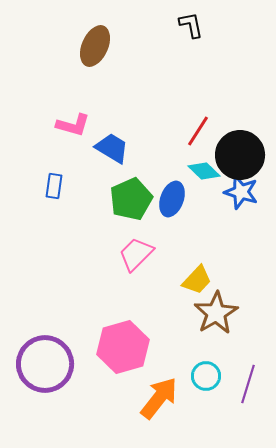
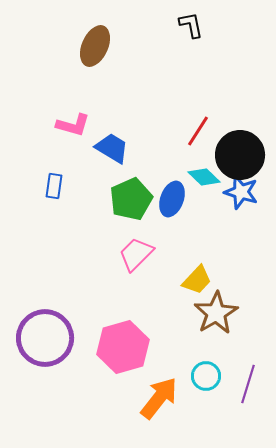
cyan diamond: moved 6 px down
purple circle: moved 26 px up
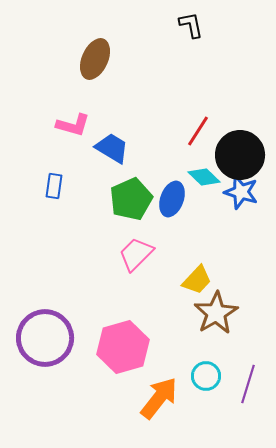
brown ellipse: moved 13 px down
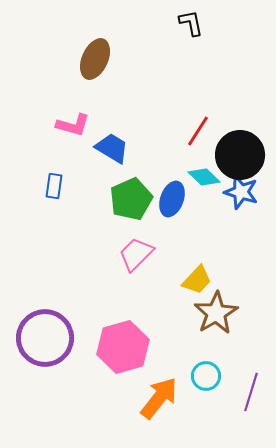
black L-shape: moved 2 px up
purple line: moved 3 px right, 8 px down
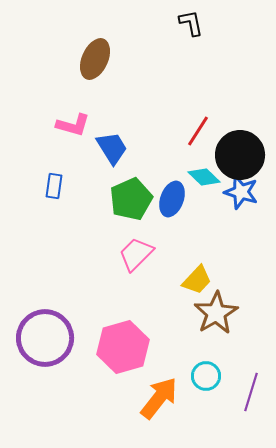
blue trapezoid: rotated 27 degrees clockwise
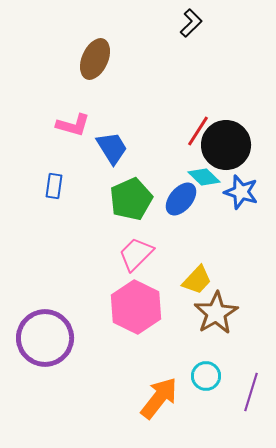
black L-shape: rotated 56 degrees clockwise
black circle: moved 14 px left, 10 px up
blue ellipse: moved 9 px right; rotated 20 degrees clockwise
pink hexagon: moved 13 px right, 40 px up; rotated 18 degrees counterclockwise
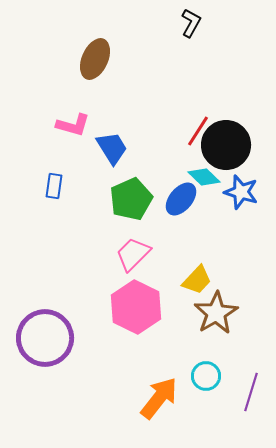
black L-shape: rotated 16 degrees counterclockwise
pink trapezoid: moved 3 px left
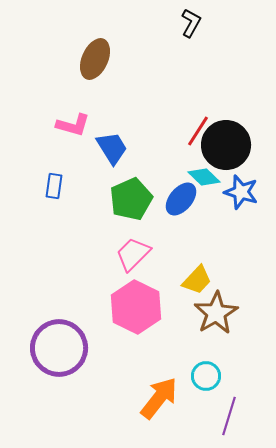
purple circle: moved 14 px right, 10 px down
purple line: moved 22 px left, 24 px down
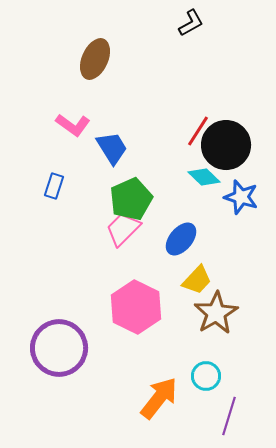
black L-shape: rotated 32 degrees clockwise
pink L-shape: rotated 20 degrees clockwise
blue rectangle: rotated 10 degrees clockwise
blue star: moved 5 px down
blue ellipse: moved 40 px down
pink trapezoid: moved 10 px left, 25 px up
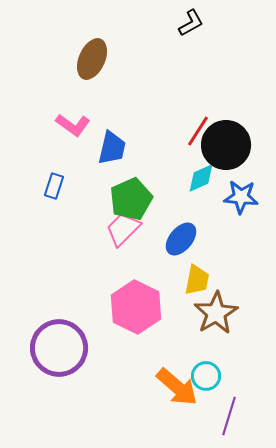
brown ellipse: moved 3 px left
blue trapezoid: rotated 45 degrees clockwise
cyan diamond: moved 3 px left, 1 px down; rotated 68 degrees counterclockwise
blue star: rotated 12 degrees counterclockwise
yellow trapezoid: rotated 32 degrees counterclockwise
orange arrow: moved 18 px right, 11 px up; rotated 93 degrees clockwise
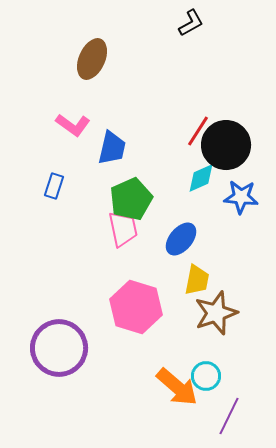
pink trapezoid: rotated 123 degrees clockwise
pink hexagon: rotated 9 degrees counterclockwise
brown star: rotated 12 degrees clockwise
purple line: rotated 9 degrees clockwise
